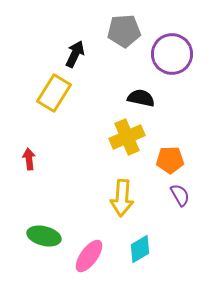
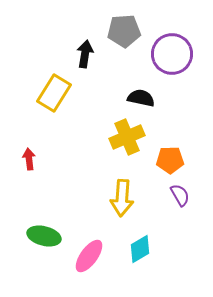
black arrow: moved 10 px right; rotated 16 degrees counterclockwise
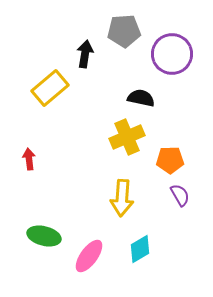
yellow rectangle: moved 4 px left, 5 px up; rotated 18 degrees clockwise
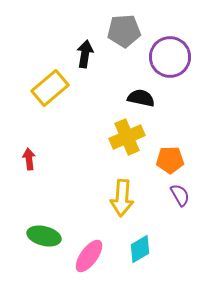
purple circle: moved 2 px left, 3 px down
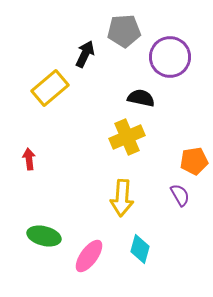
black arrow: rotated 16 degrees clockwise
orange pentagon: moved 24 px right, 1 px down; rotated 8 degrees counterclockwise
cyan diamond: rotated 44 degrees counterclockwise
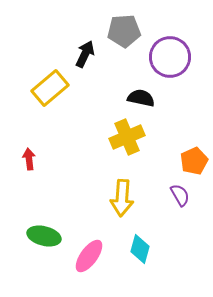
orange pentagon: rotated 16 degrees counterclockwise
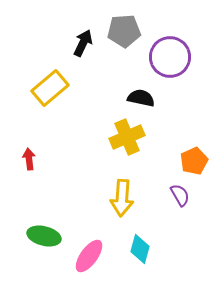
black arrow: moved 2 px left, 11 px up
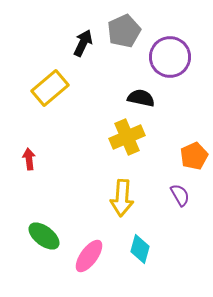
gray pentagon: rotated 20 degrees counterclockwise
orange pentagon: moved 5 px up
green ellipse: rotated 24 degrees clockwise
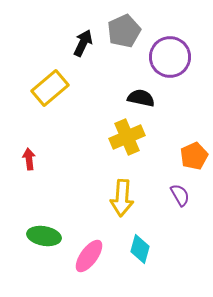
green ellipse: rotated 28 degrees counterclockwise
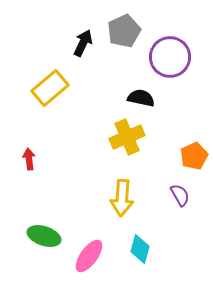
green ellipse: rotated 8 degrees clockwise
